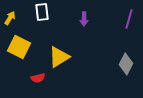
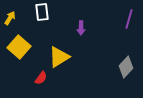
purple arrow: moved 3 px left, 9 px down
yellow square: rotated 15 degrees clockwise
gray diamond: moved 3 px down; rotated 15 degrees clockwise
red semicircle: moved 3 px right; rotated 40 degrees counterclockwise
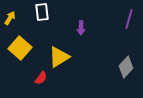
yellow square: moved 1 px right, 1 px down
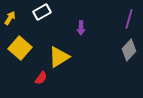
white rectangle: rotated 66 degrees clockwise
gray diamond: moved 3 px right, 17 px up
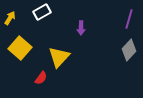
yellow triangle: rotated 15 degrees counterclockwise
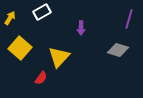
gray diamond: moved 11 px left; rotated 65 degrees clockwise
